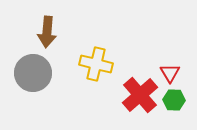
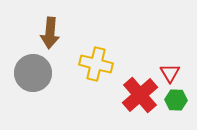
brown arrow: moved 3 px right, 1 px down
green hexagon: moved 2 px right
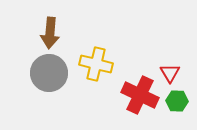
gray circle: moved 16 px right
red cross: rotated 24 degrees counterclockwise
green hexagon: moved 1 px right, 1 px down
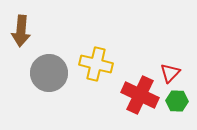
brown arrow: moved 29 px left, 2 px up
red triangle: rotated 15 degrees clockwise
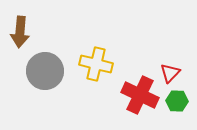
brown arrow: moved 1 px left, 1 px down
gray circle: moved 4 px left, 2 px up
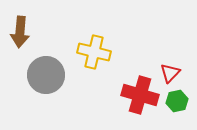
yellow cross: moved 2 px left, 12 px up
gray circle: moved 1 px right, 4 px down
red cross: rotated 9 degrees counterclockwise
green hexagon: rotated 15 degrees counterclockwise
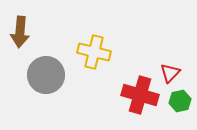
green hexagon: moved 3 px right
